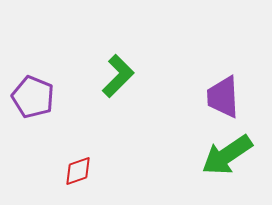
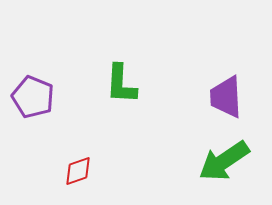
green L-shape: moved 3 px right, 8 px down; rotated 138 degrees clockwise
purple trapezoid: moved 3 px right
green arrow: moved 3 px left, 6 px down
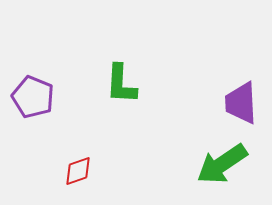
purple trapezoid: moved 15 px right, 6 px down
green arrow: moved 2 px left, 3 px down
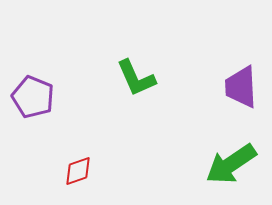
green L-shape: moved 15 px right, 6 px up; rotated 27 degrees counterclockwise
purple trapezoid: moved 16 px up
green arrow: moved 9 px right
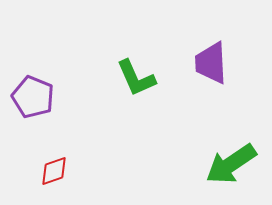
purple trapezoid: moved 30 px left, 24 px up
red diamond: moved 24 px left
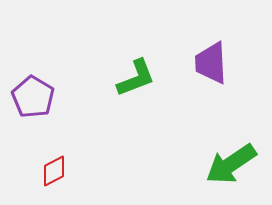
green L-shape: rotated 87 degrees counterclockwise
purple pentagon: rotated 9 degrees clockwise
red diamond: rotated 8 degrees counterclockwise
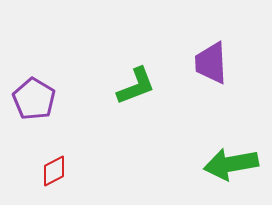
green L-shape: moved 8 px down
purple pentagon: moved 1 px right, 2 px down
green arrow: rotated 24 degrees clockwise
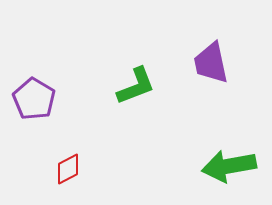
purple trapezoid: rotated 9 degrees counterclockwise
green arrow: moved 2 px left, 2 px down
red diamond: moved 14 px right, 2 px up
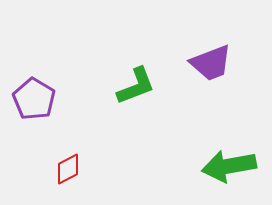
purple trapezoid: rotated 99 degrees counterclockwise
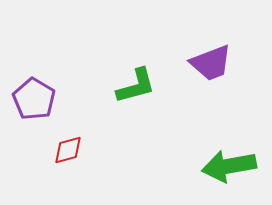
green L-shape: rotated 6 degrees clockwise
red diamond: moved 19 px up; rotated 12 degrees clockwise
